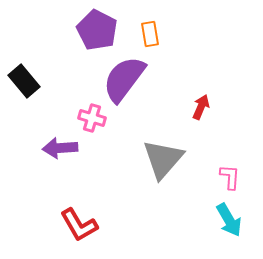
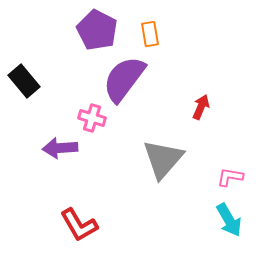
pink L-shape: rotated 84 degrees counterclockwise
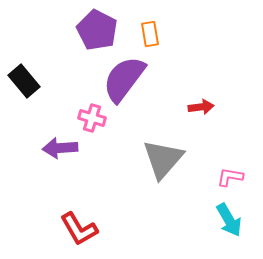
red arrow: rotated 60 degrees clockwise
red L-shape: moved 4 px down
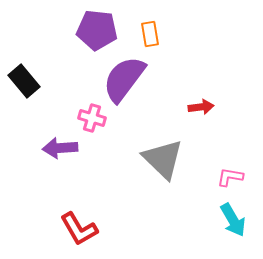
purple pentagon: rotated 21 degrees counterclockwise
gray triangle: rotated 27 degrees counterclockwise
cyan arrow: moved 4 px right
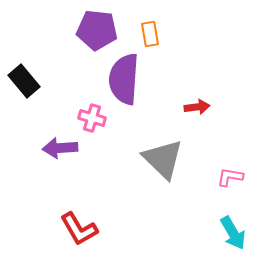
purple semicircle: rotated 33 degrees counterclockwise
red arrow: moved 4 px left
cyan arrow: moved 13 px down
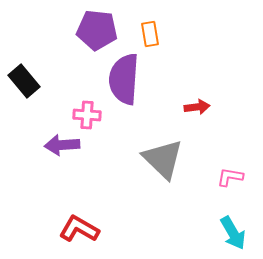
pink cross: moved 5 px left, 3 px up; rotated 12 degrees counterclockwise
purple arrow: moved 2 px right, 3 px up
red L-shape: rotated 150 degrees clockwise
